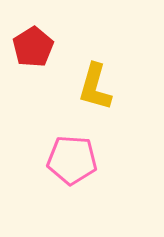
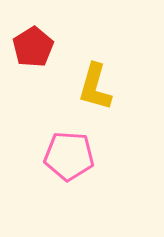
pink pentagon: moved 3 px left, 4 px up
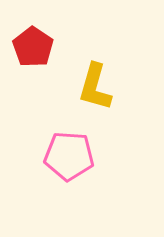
red pentagon: rotated 6 degrees counterclockwise
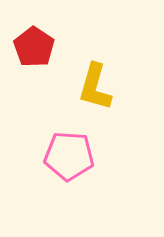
red pentagon: moved 1 px right
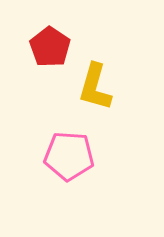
red pentagon: moved 16 px right
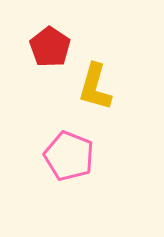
pink pentagon: rotated 18 degrees clockwise
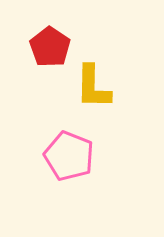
yellow L-shape: moved 2 px left; rotated 15 degrees counterclockwise
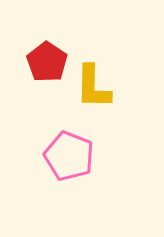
red pentagon: moved 3 px left, 15 px down
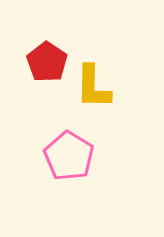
pink pentagon: rotated 9 degrees clockwise
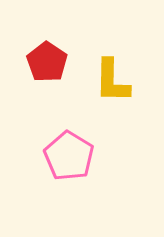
yellow L-shape: moved 19 px right, 6 px up
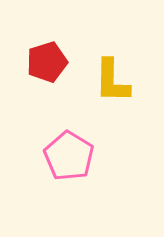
red pentagon: rotated 21 degrees clockwise
